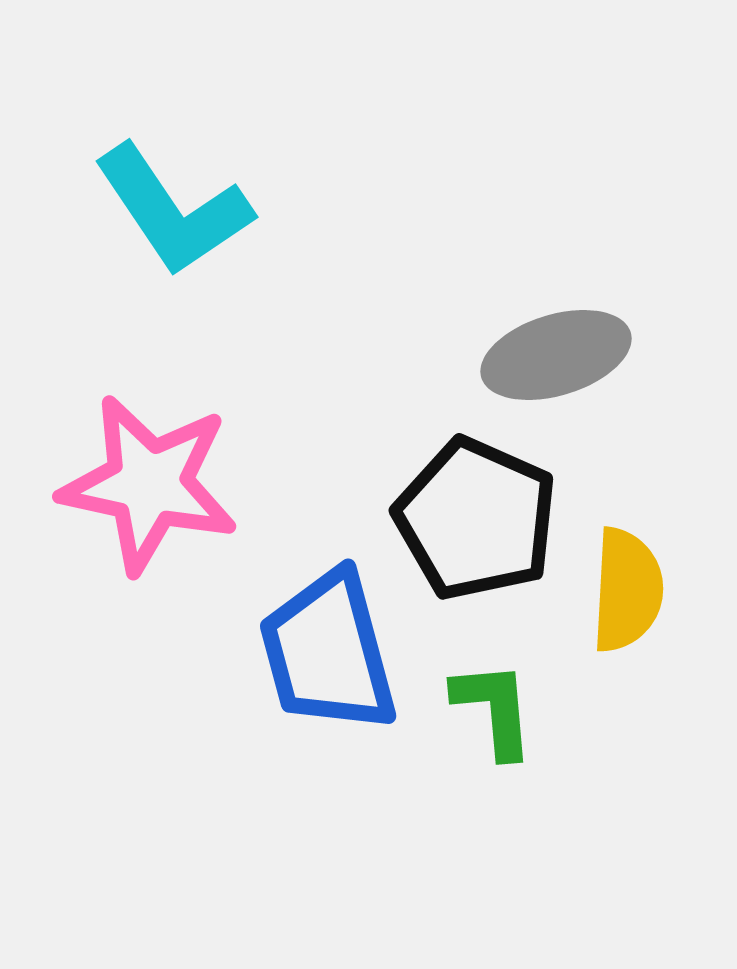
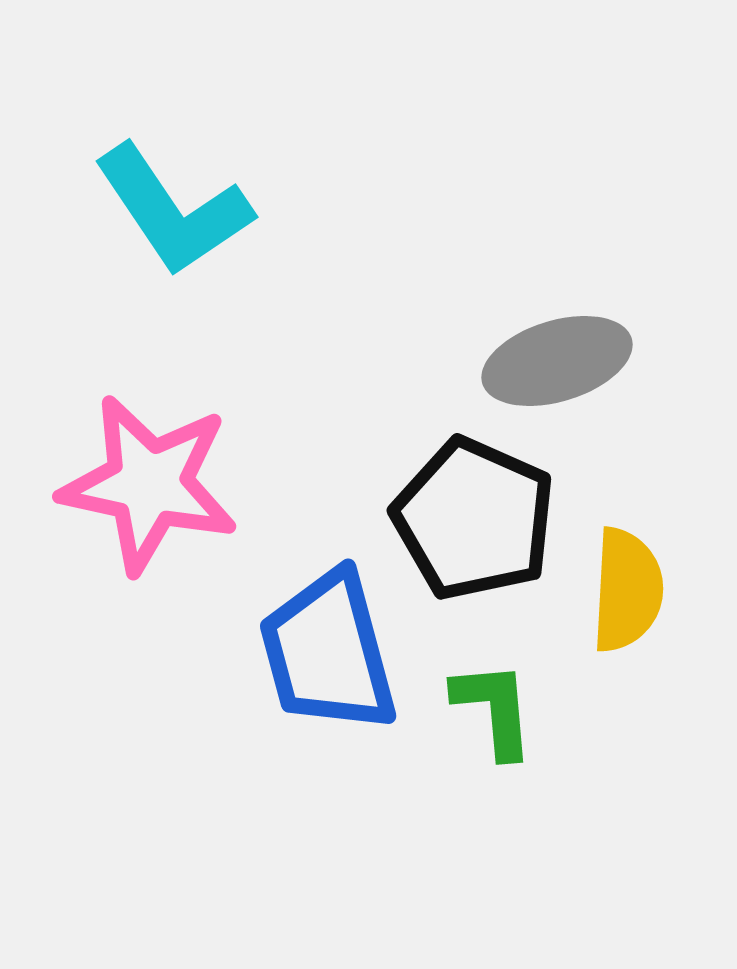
gray ellipse: moved 1 px right, 6 px down
black pentagon: moved 2 px left
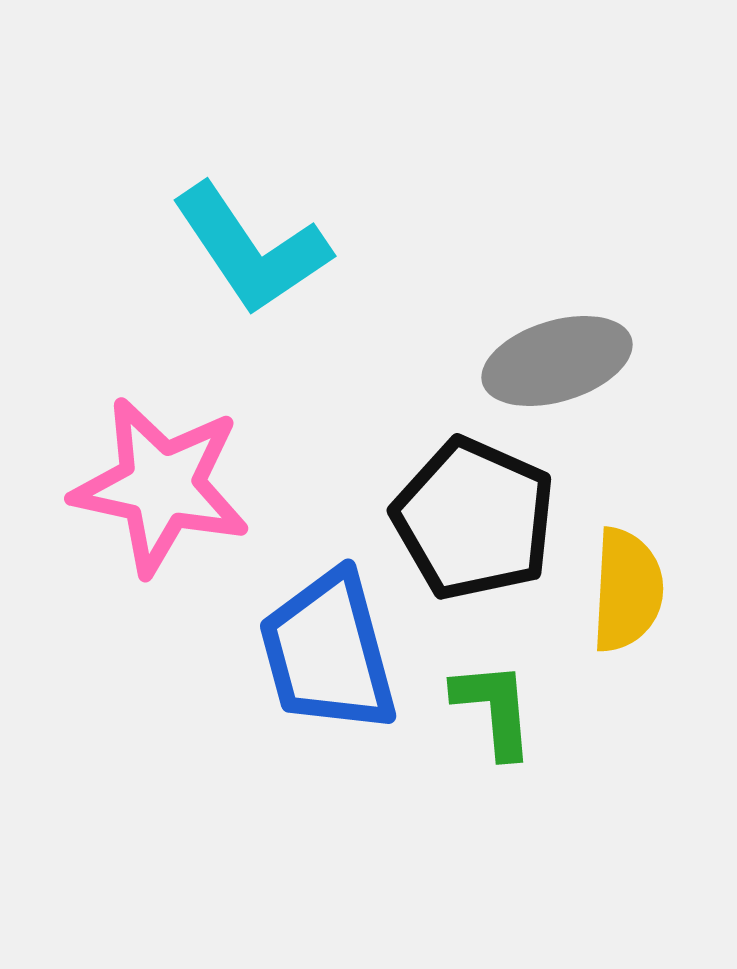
cyan L-shape: moved 78 px right, 39 px down
pink star: moved 12 px right, 2 px down
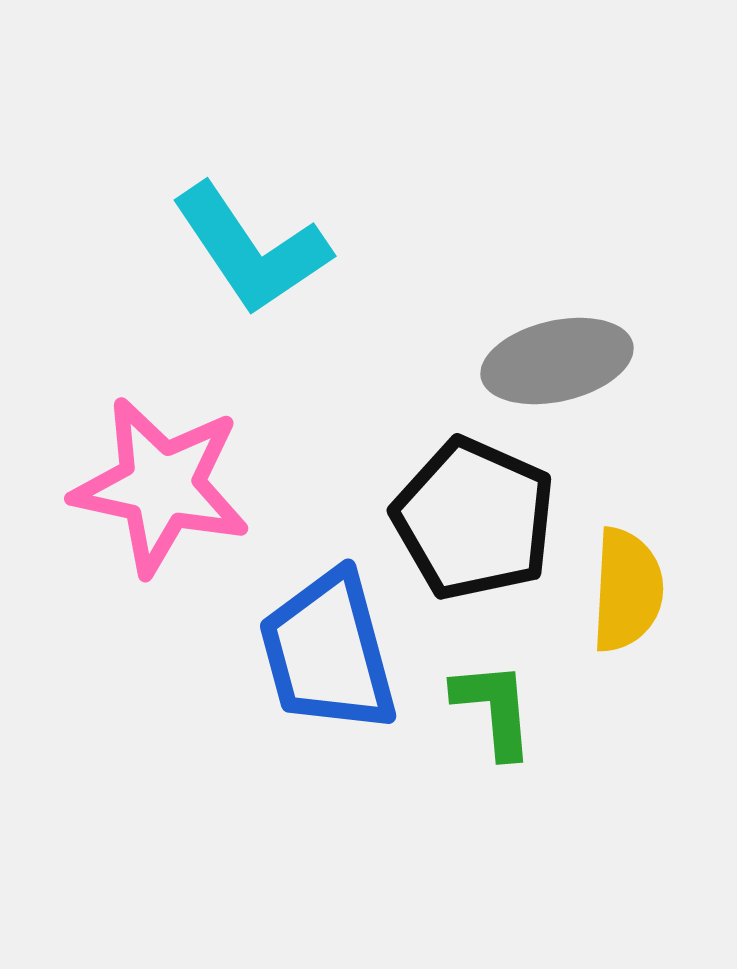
gray ellipse: rotated 4 degrees clockwise
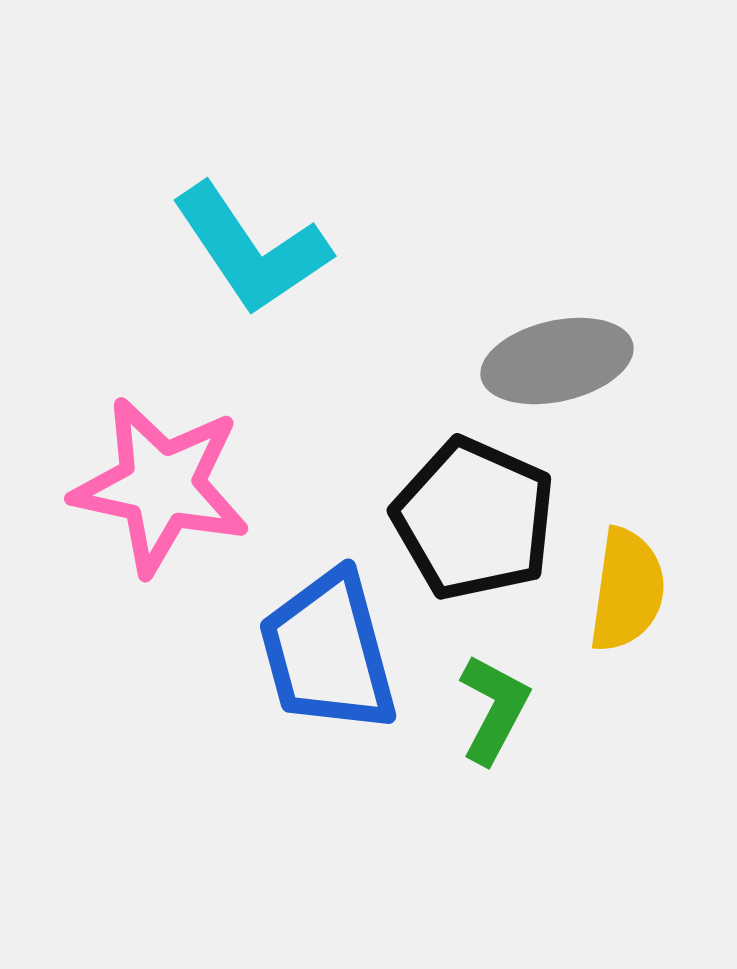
yellow semicircle: rotated 5 degrees clockwise
green L-shape: rotated 33 degrees clockwise
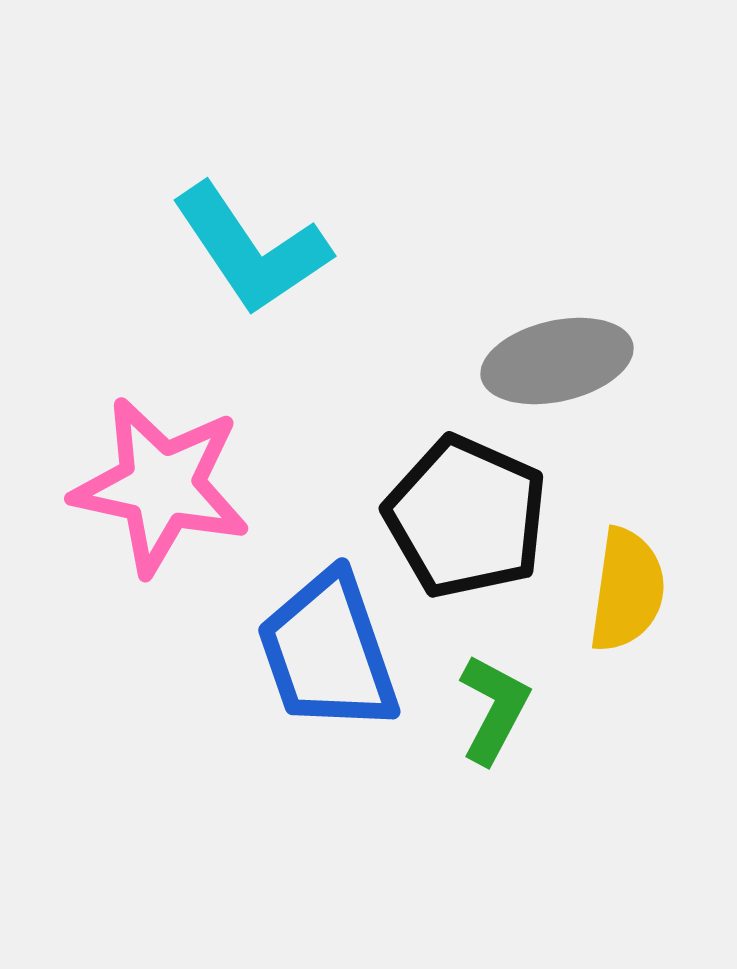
black pentagon: moved 8 px left, 2 px up
blue trapezoid: rotated 4 degrees counterclockwise
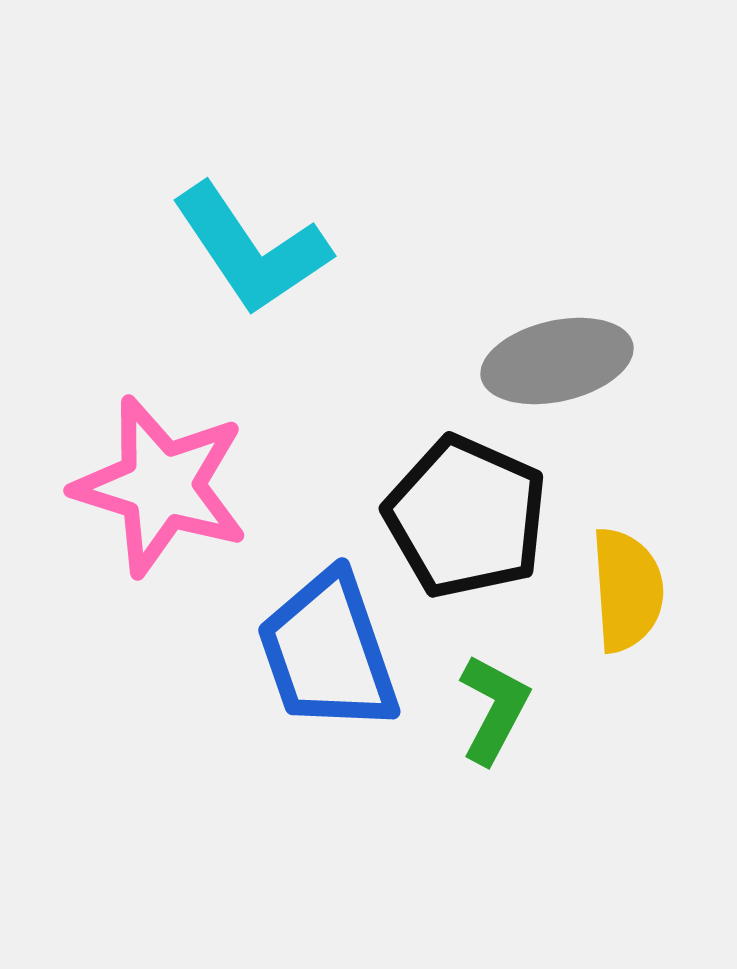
pink star: rotated 5 degrees clockwise
yellow semicircle: rotated 12 degrees counterclockwise
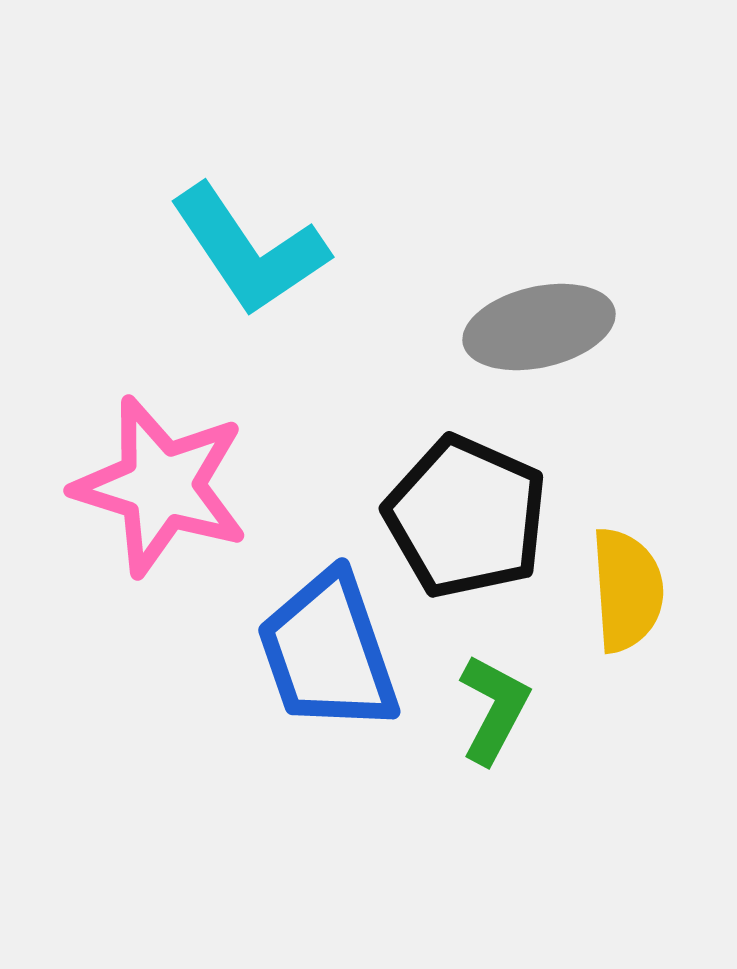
cyan L-shape: moved 2 px left, 1 px down
gray ellipse: moved 18 px left, 34 px up
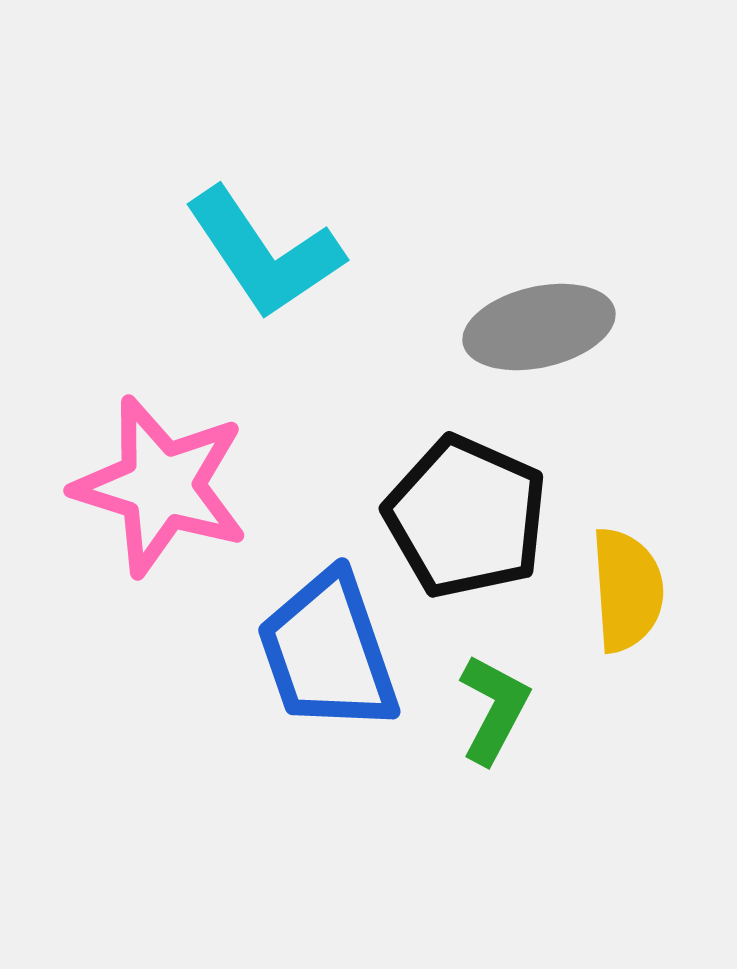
cyan L-shape: moved 15 px right, 3 px down
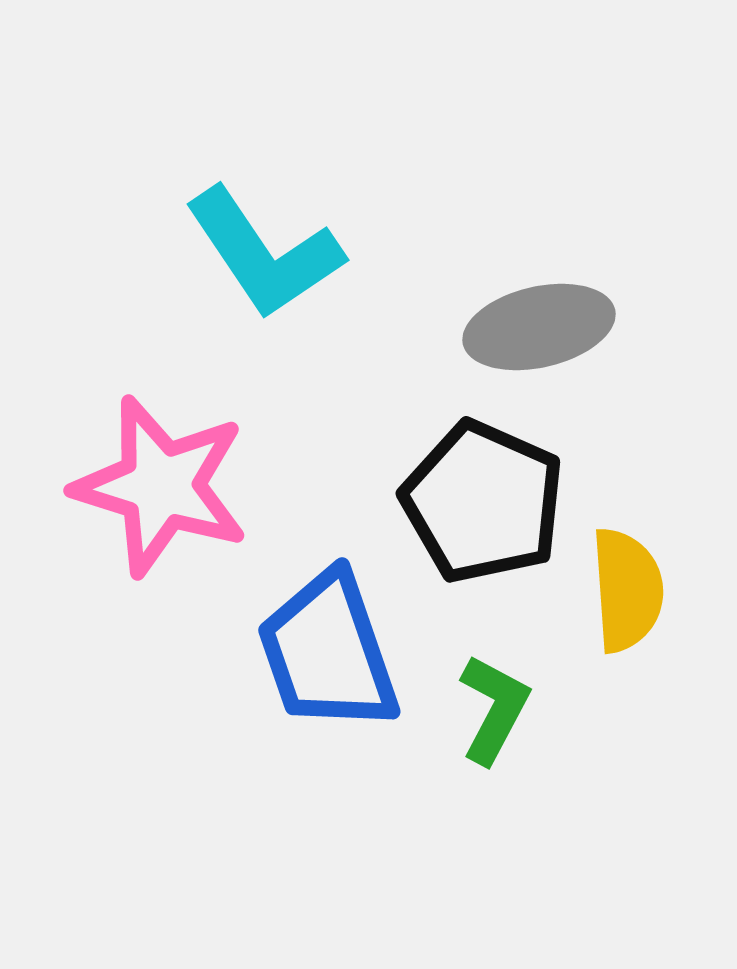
black pentagon: moved 17 px right, 15 px up
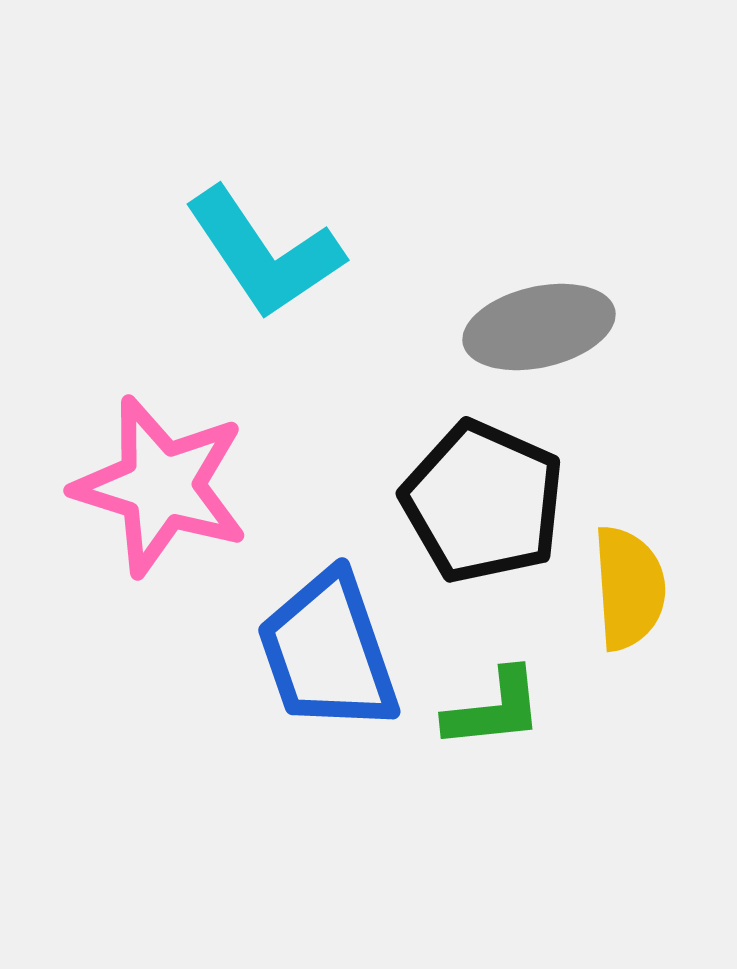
yellow semicircle: moved 2 px right, 2 px up
green L-shape: rotated 56 degrees clockwise
